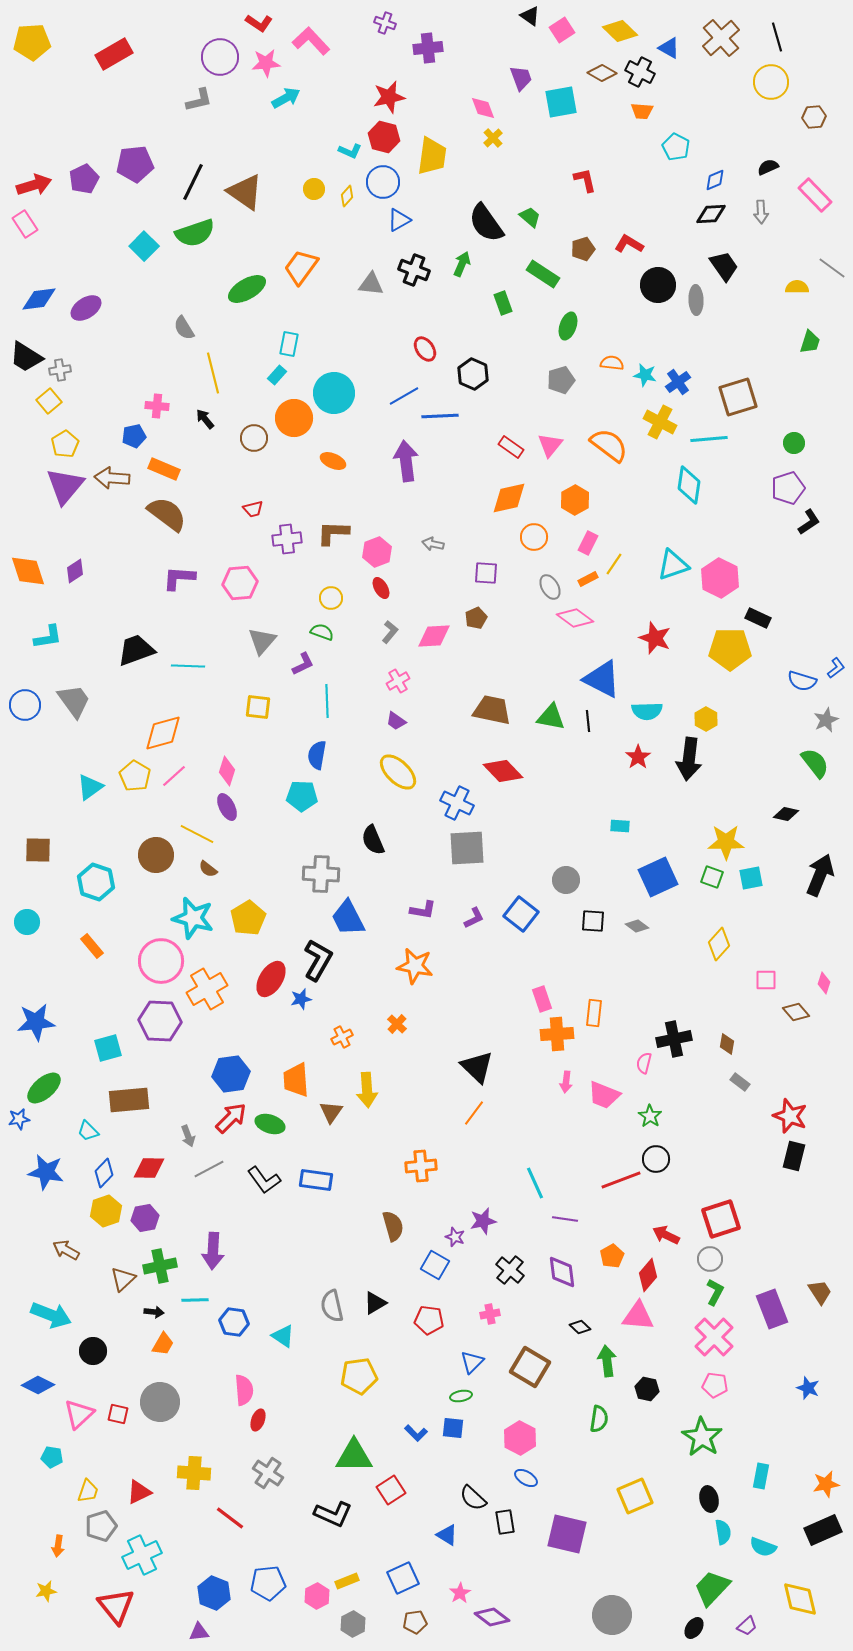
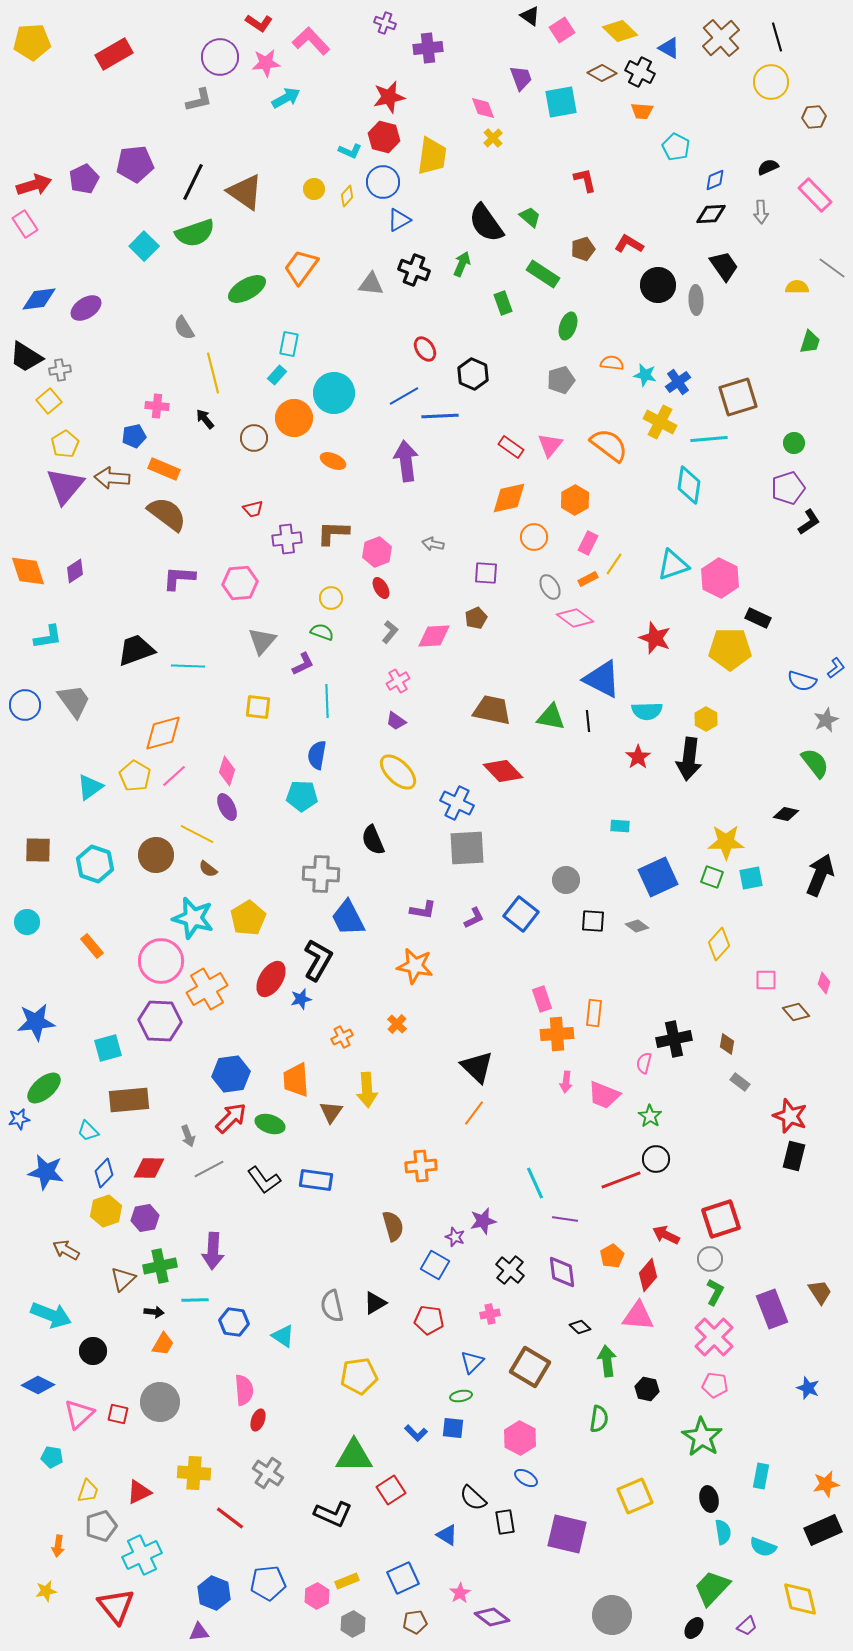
cyan hexagon at (96, 882): moved 1 px left, 18 px up
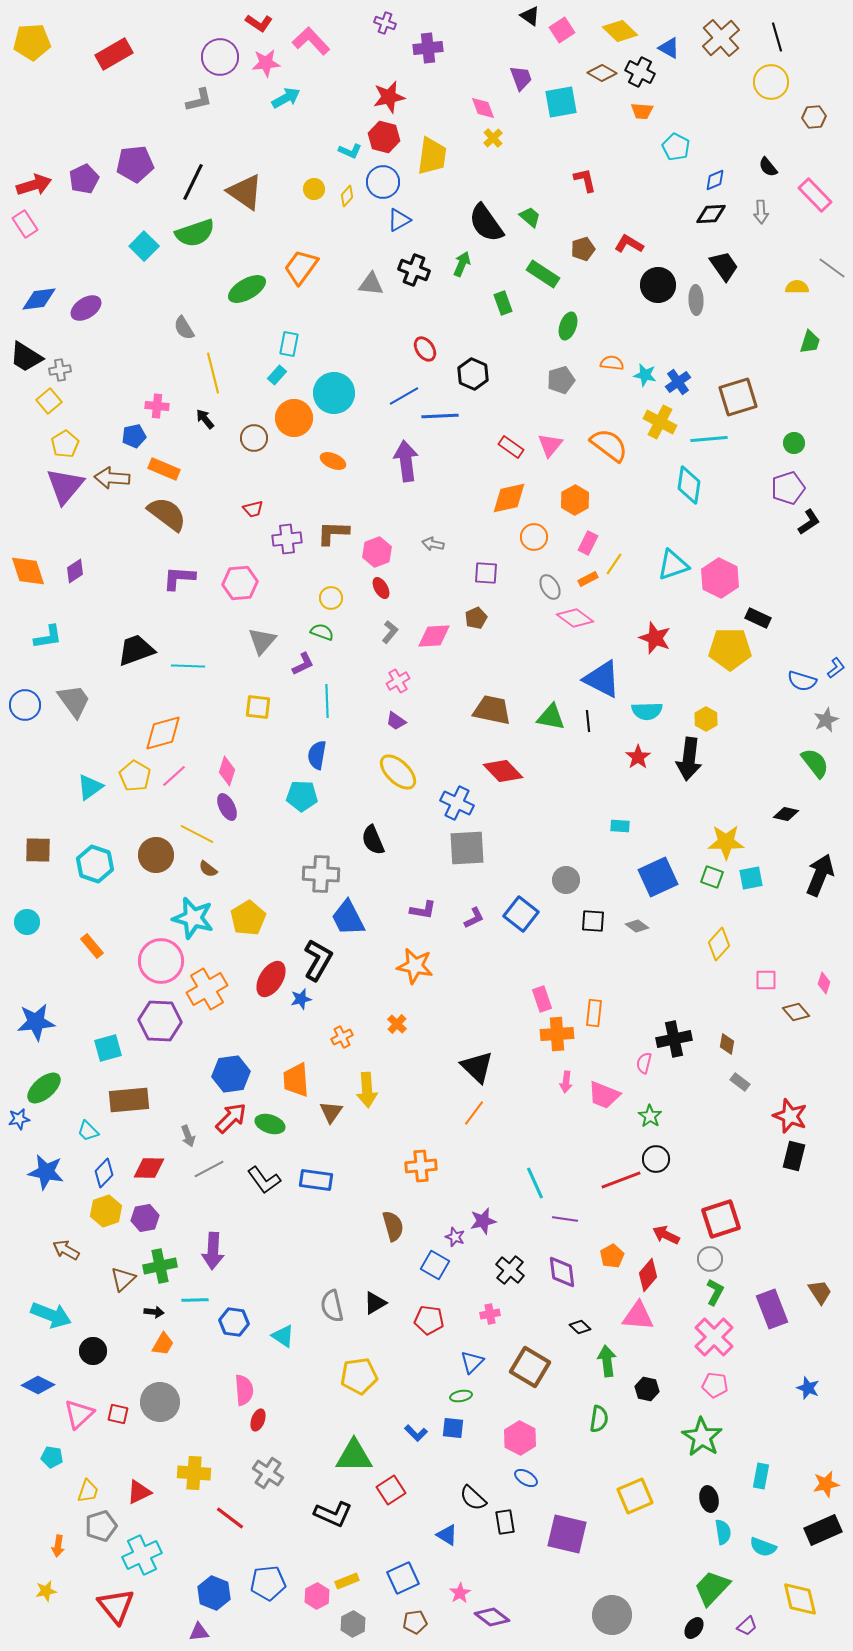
black semicircle at (768, 167): rotated 105 degrees counterclockwise
